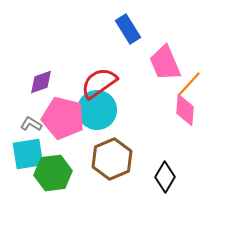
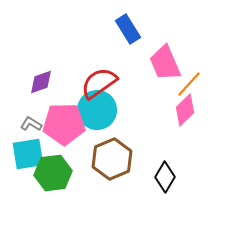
pink diamond: rotated 40 degrees clockwise
pink pentagon: moved 1 px right, 6 px down; rotated 15 degrees counterclockwise
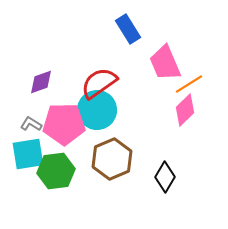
orange line: rotated 16 degrees clockwise
green hexagon: moved 3 px right, 2 px up
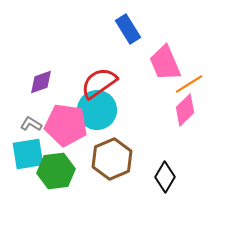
pink pentagon: moved 2 px right, 1 px down; rotated 9 degrees clockwise
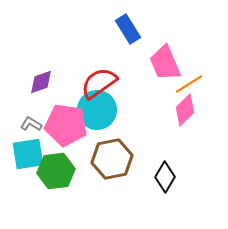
brown hexagon: rotated 12 degrees clockwise
